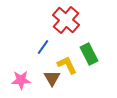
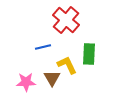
blue line: rotated 42 degrees clockwise
green rectangle: rotated 30 degrees clockwise
pink star: moved 5 px right, 2 px down
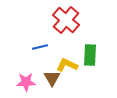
blue line: moved 3 px left
green rectangle: moved 1 px right, 1 px down
yellow L-shape: rotated 40 degrees counterclockwise
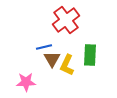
red cross: rotated 12 degrees clockwise
blue line: moved 4 px right
yellow L-shape: rotated 90 degrees counterclockwise
brown triangle: moved 19 px up
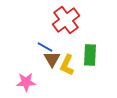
blue line: moved 1 px right; rotated 42 degrees clockwise
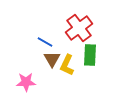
red cross: moved 13 px right, 8 px down
blue line: moved 5 px up
